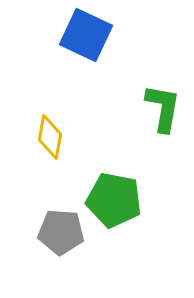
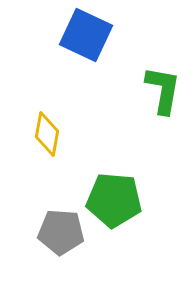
green L-shape: moved 18 px up
yellow diamond: moved 3 px left, 3 px up
green pentagon: rotated 6 degrees counterclockwise
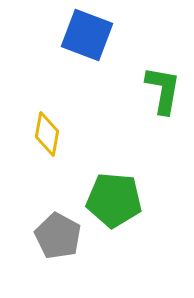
blue square: moved 1 px right; rotated 4 degrees counterclockwise
gray pentagon: moved 3 px left, 4 px down; rotated 24 degrees clockwise
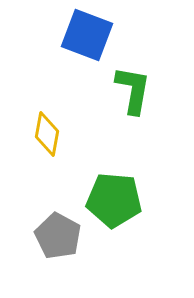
green L-shape: moved 30 px left
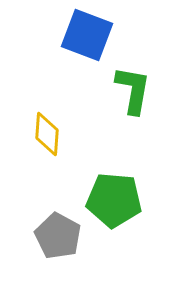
yellow diamond: rotated 6 degrees counterclockwise
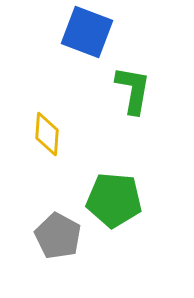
blue square: moved 3 px up
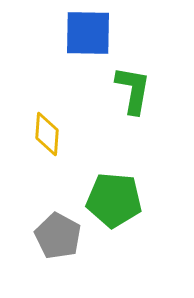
blue square: moved 1 px right, 1 px down; rotated 20 degrees counterclockwise
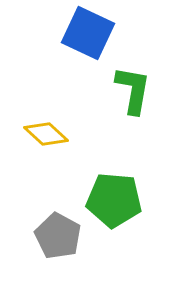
blue square: rotated 24 degrees clockwise
yellow diamond: moved 1 px left; rotated 51 degrees counterclockwise
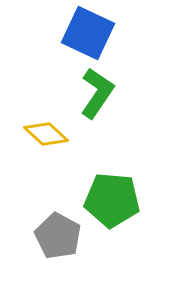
green L-shape: moved 36 px left, 3 px down; rotated 24 degrees clockwise
green pentagon: moved 2 px left
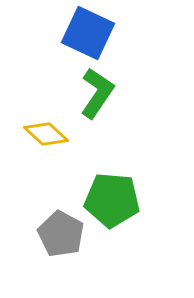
gray pentagon: moved 3 px right, 2 px up
